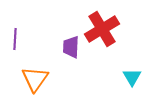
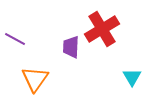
purple line: rotated 65 degrees counterclockwise
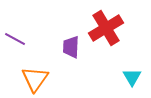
red cross: moved 4 px right, 1 px up
